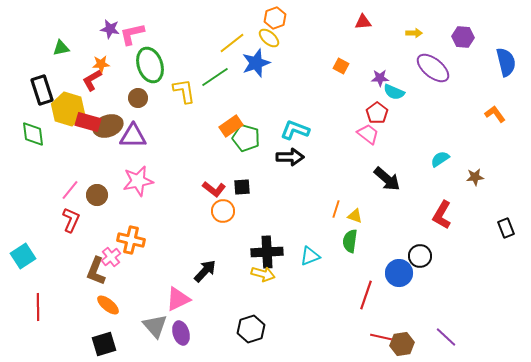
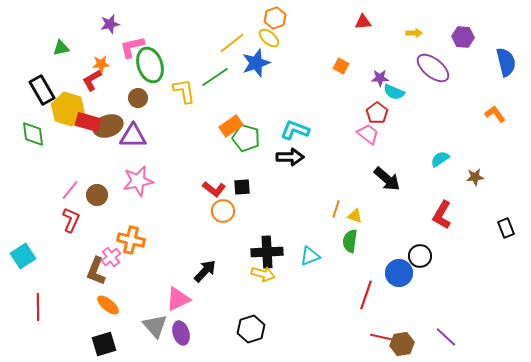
purple star at (110, 29): moved 5 px up; rotated 24 degrees counterclockwise
pink L-shape at (132, 34): moved 13 px down
black rectangle at (42, 90): rotated 12 degrees counterclockwise
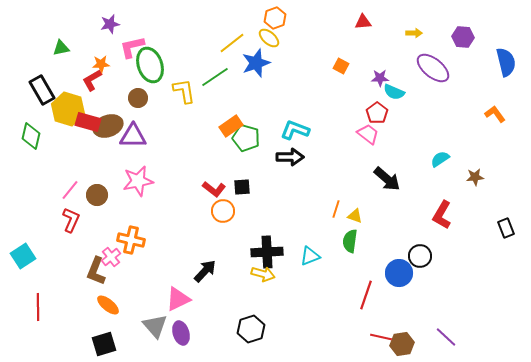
green diamond at (33, 134): moved 2 px left, 2 px down; rotated 20 degrees clockwise
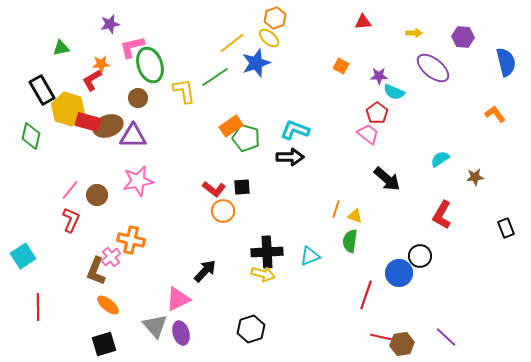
purple star at (380, 78): moved 1 px left, 2 px up
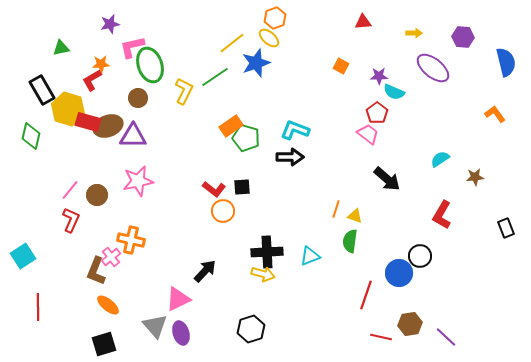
yellow L-shape at (184, 91): rotated 36 degrees clockwise
brown hexagon at (402, 344): moved 8 px right, 20 px up
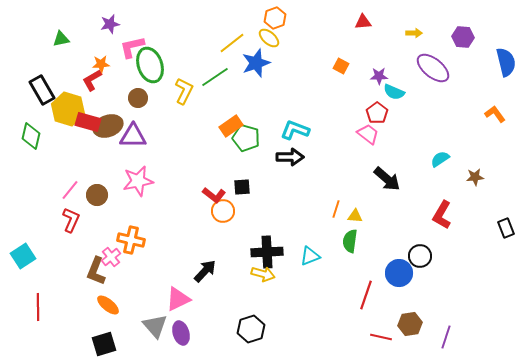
green triangle at (61, 48): moved 9 px up
red L-shape at (214, 189): moved 6 px down
yellow triangle at (355, 216): rotated 14 degrees counterclockwise
purple line at (446, 337): rotated 65 degrees clockwise
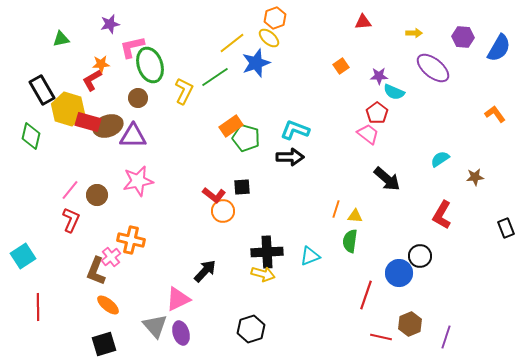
blue semicircle at (506, 62): moved 7 px left, 14 px up; rotated 44 degrees clockwise
orange square at (341, 66): rotated 28 degrees clockwise
brown hexagon at (410, 324): rotated 15 degrees counterclockwise
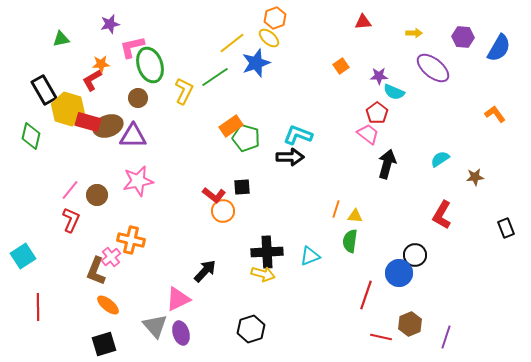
black rectangle at (42, 90): moved 2 px right
cyan L-shape at (295, 130): moved 3 px right, 5 px down
black arrow at (387, 179): moved 15 px up; rotated 116 degrees counterclockwise
black circle at (420, 256): moved 5 px left, 1 px up
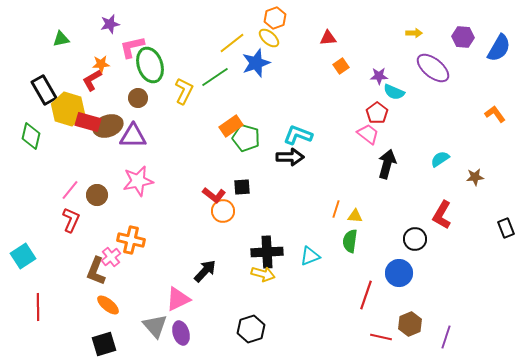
red triangle at (363, 22): moved 35 px left, 16 px down
black circle at (415, 255): moved 16 px up
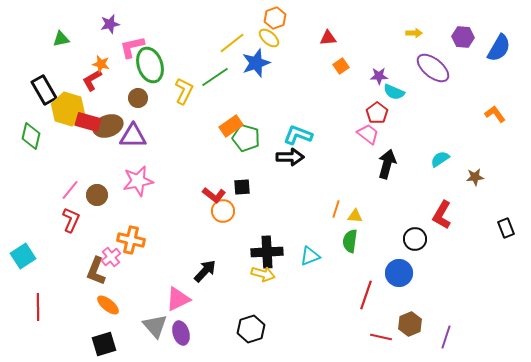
orange star at (101, 64): rotated 18 degrees clockwise
